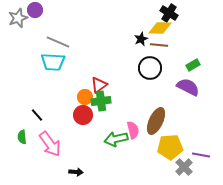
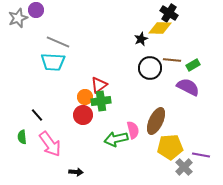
purple circle: moved 1 px right
brown line: moved 13 px right, 15 px down
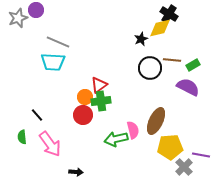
black cross: moved 1 px down
yellow diamond: rotated 15 degrees counterclockwise
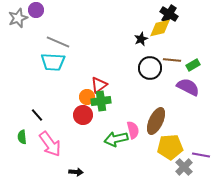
orange circle: moved 2 px right
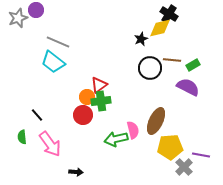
cyan trapezoid: rotated 35 degrees clockwise
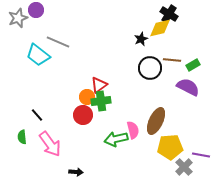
cyan trapezoid: moved 15 px left, 7 px up
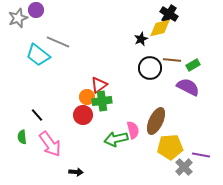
green cross: moved 1 px right
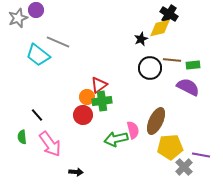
green rectangle: rotated 24 degrees clockwise
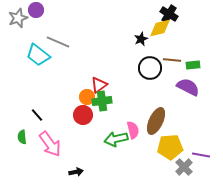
black arrow: rotated 16 degrees counterclockwise
